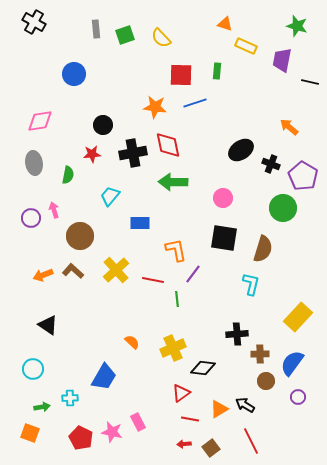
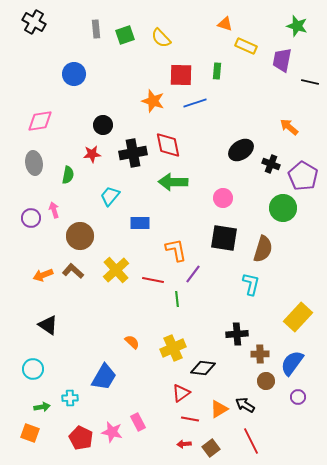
orange star at (155, 107): moved 2 px left, 6 px up; rotated 10 degrees clockwise
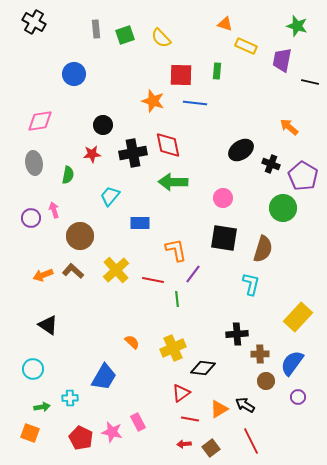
blue line at (195, 103): rotated 25 degrees clockwise
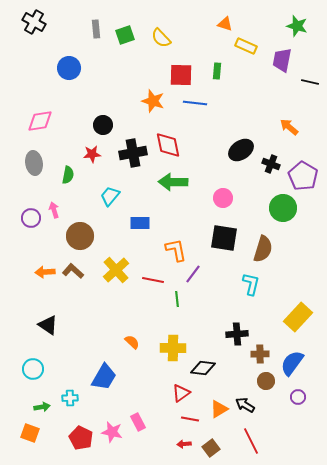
blue circle at (74, 74): moved 5 px left, 6 px up
orange arrow at (43, 275): moved 2 px right, 3 px up; rotated 18 degrees clockwise
yellow cross at (173, 348): rotated 25 degrees clockwise
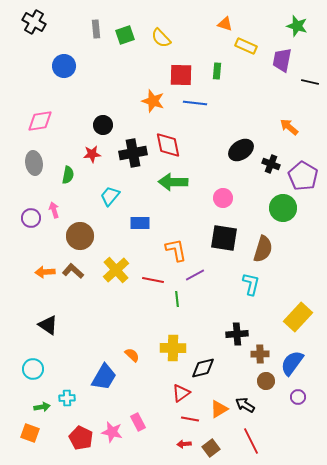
blue circle at (69, 68): moved 5 px left, 2 px up
purple line at (193, 274): moved 2 px right, 1 px down; rotated 24 degrees clockwise
orange semicircle at (132, 342): moved 13 px down
black diamond at (203, 368): rotated 20 degrees counterclockwise
cyan cross at (70, 398): moved 3 px left
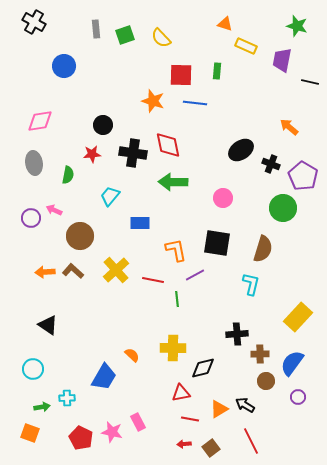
black cross at (133, 153): rotated 20 degrees clockwise
pink arrow at (54, 210): rotated 49 degrees counterclockwise
black square at (224, 238): moved 7 px left, 5 px down
red triangle at (181, 393): rotated 24 degrees clockwise
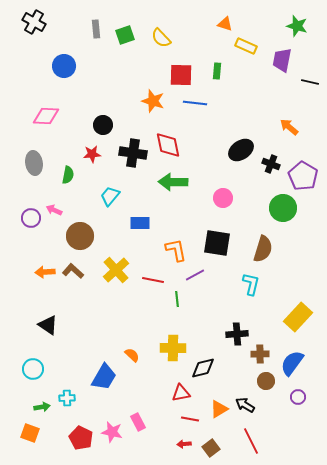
pink diamond at (40, 121): moved 6 px right, 5 px up; rotated 12 degrees clockwise
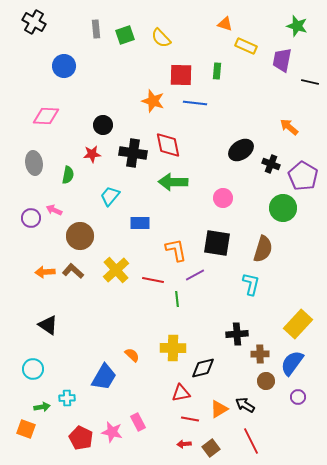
yellow rectangle at (298, 317): moved 7 px down
orange square at (30, 433): moved 4 px left, 4 px up
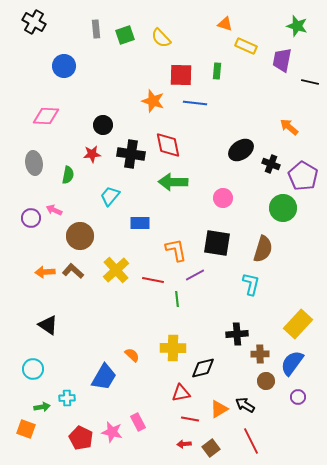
black cross at (133, 153): moved 2 px left, 1 px down
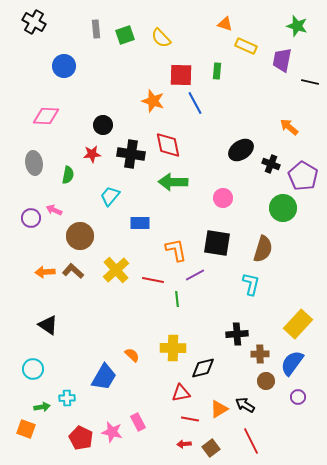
blue line at (195, 103): rotated 55 degrees clockwise
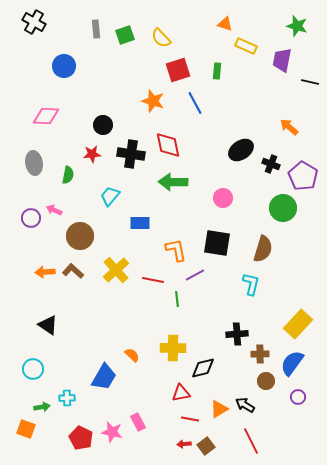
red square at (181, 75): moved 3 px left, 5 px up; rotated 20 degrees counterclockwise
brown square at (211, 448): moved 5 px left, 2 px up
